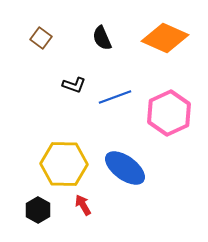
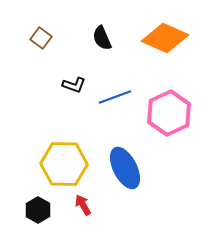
blue ellipse: rotated 27 degrees clockwise
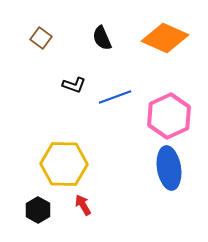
pink hexagon: moved 3 px down
blue ellipse: moved 44 px right; rotated 18 degrees clockwise
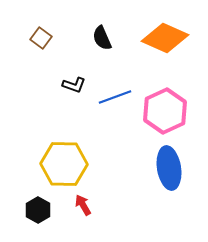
pink hexagon: moved 4 px left, 5 px up
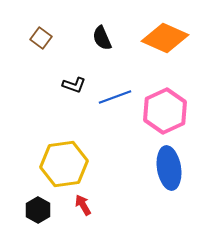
yellow hexagon: rotated 9 degrees counterclockwise
